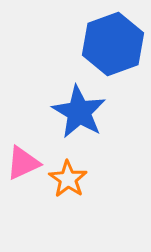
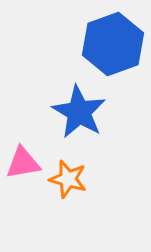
pink triangle: rotated 15 degrees clockwise
orange star: rotated 18 degrees counterclockwise
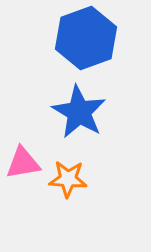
blue hexagon: moved 27 px left, 6 px up
orange star: rotated 12 degrees counterclockwise
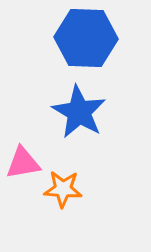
blue hexagon: rotated 22 degrees clockwise
orange star: moved 5 px left, 10 px down
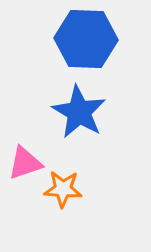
blue hexagon: moved 1 px down
pink triangle: moved 2 px right; rotated 9 degrees counterclockwise
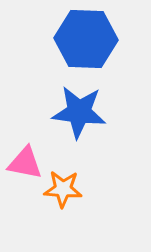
blue star: rotated 24 degrees counterclockwise
pink triangle: rotated 30 degrees clockwise
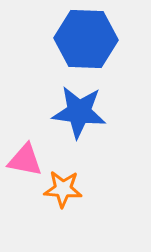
pink triangle: moved 3 px up
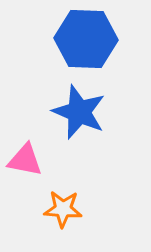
blue star: rotated 16 degrees clockwise
orange star: moved 20 px down
